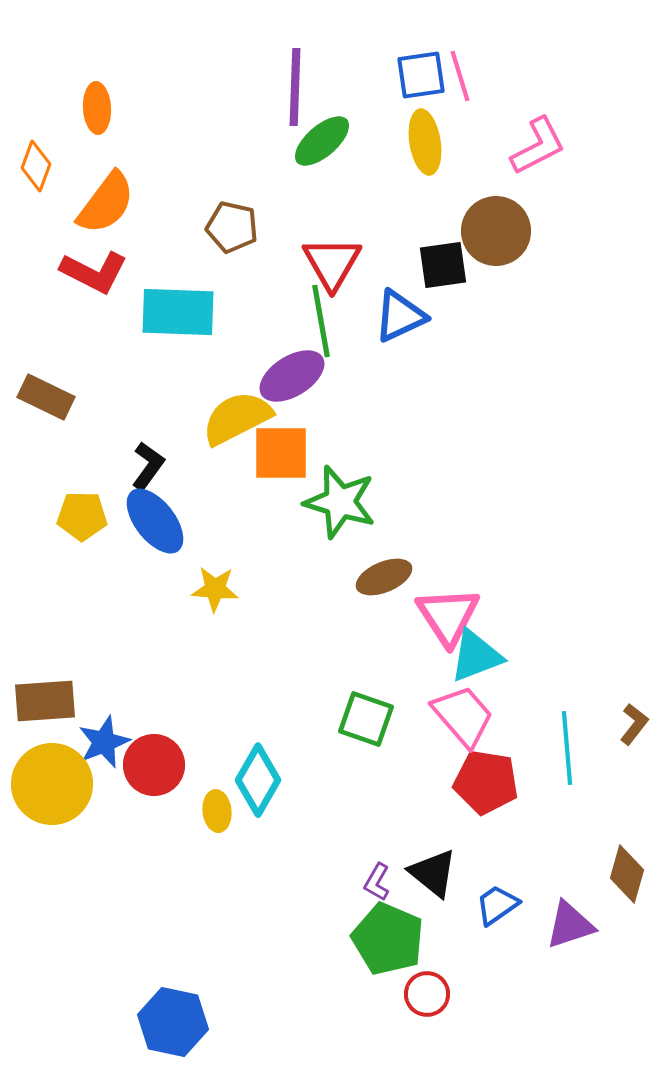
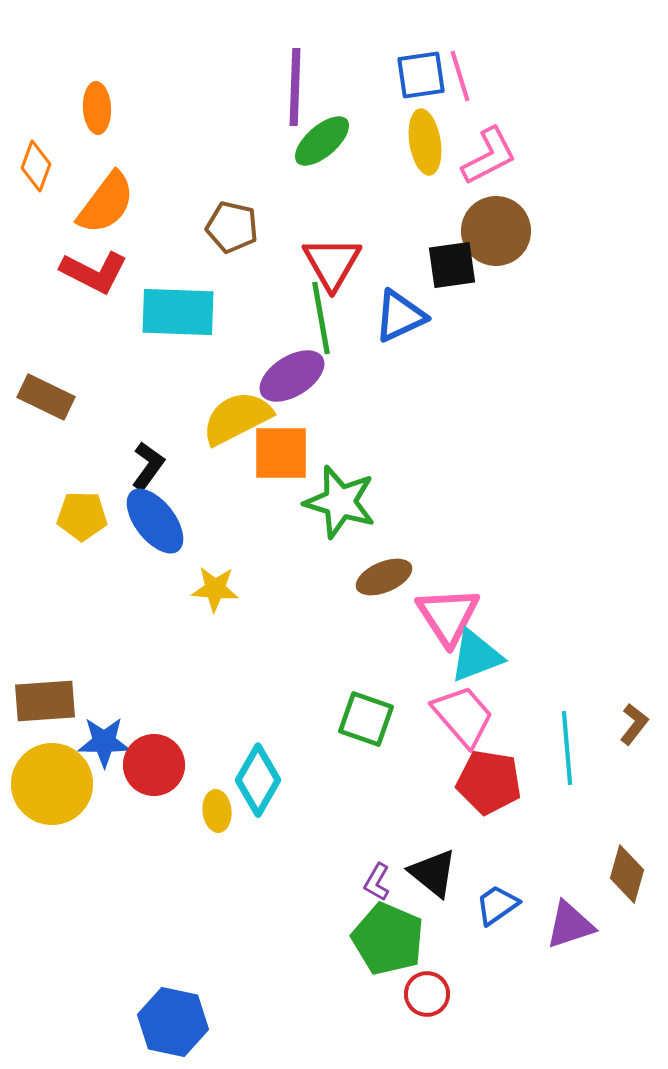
pink L-shape at (538, 146): moved 49 px left, 10 px down
black square at (443, 265): moved 9 px right
green line at (321, 321): moved 3 px up
blue star at (104, 742): rotated 22 degrees clockwise
red pentagon at (486, 782): moved 3 px right
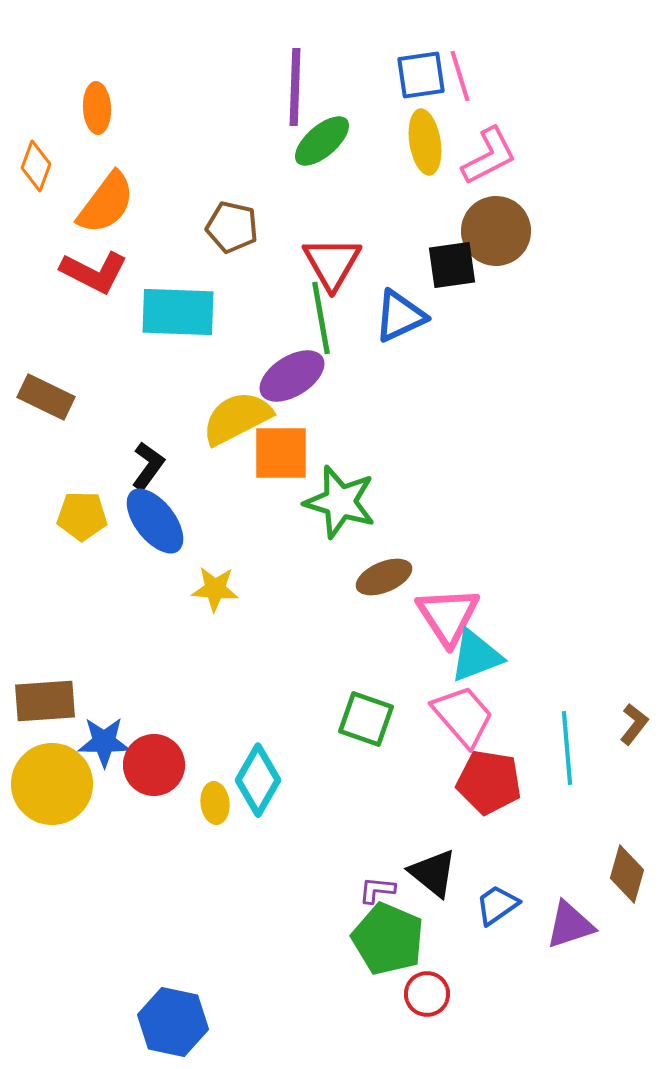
yellow ellipse at (217, 811): moved 2 px left, 8 px up
purple L-shape at (377, 882): moved 8 px down; rotated 66 degrees clockwise
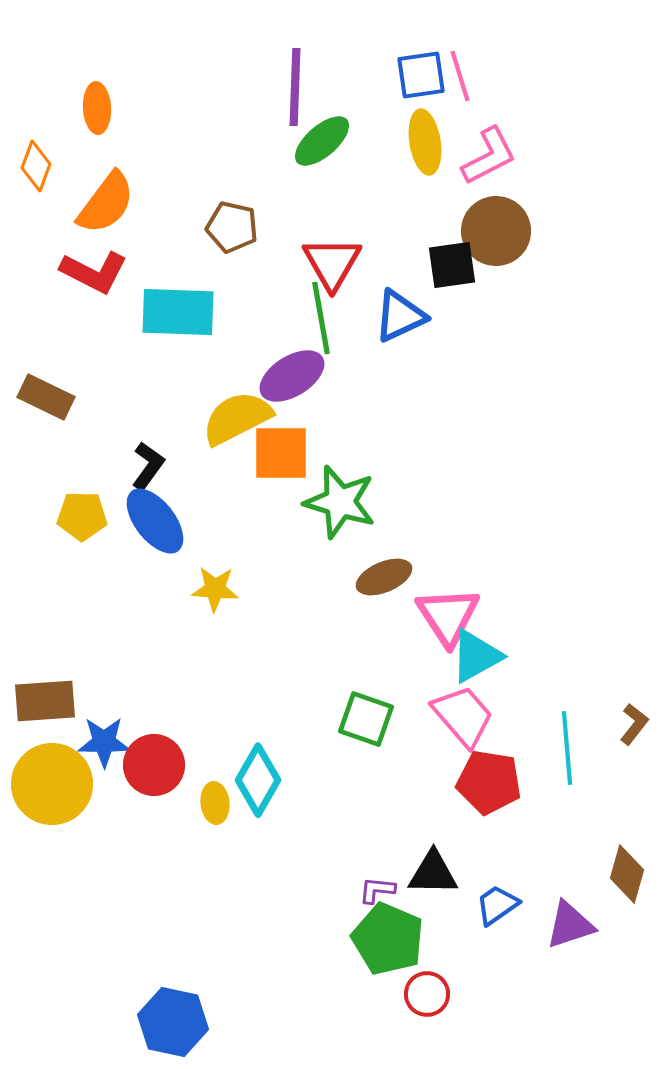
cyan triangle at (476, 656): rotated 8 degrees counterclockwise
black triangle at (433, 873): rotated 38 degrees counterclockwise
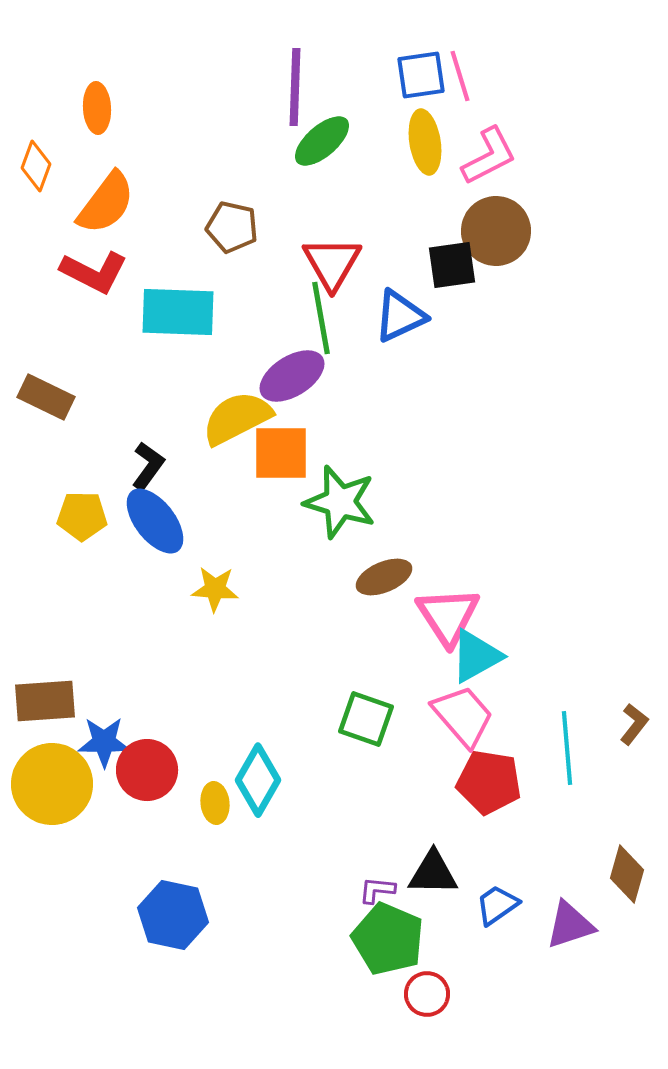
red circle at (154, 765): moved 7 px left, 5 px down
blue hexagon at (173, 1022): moved 107 px up
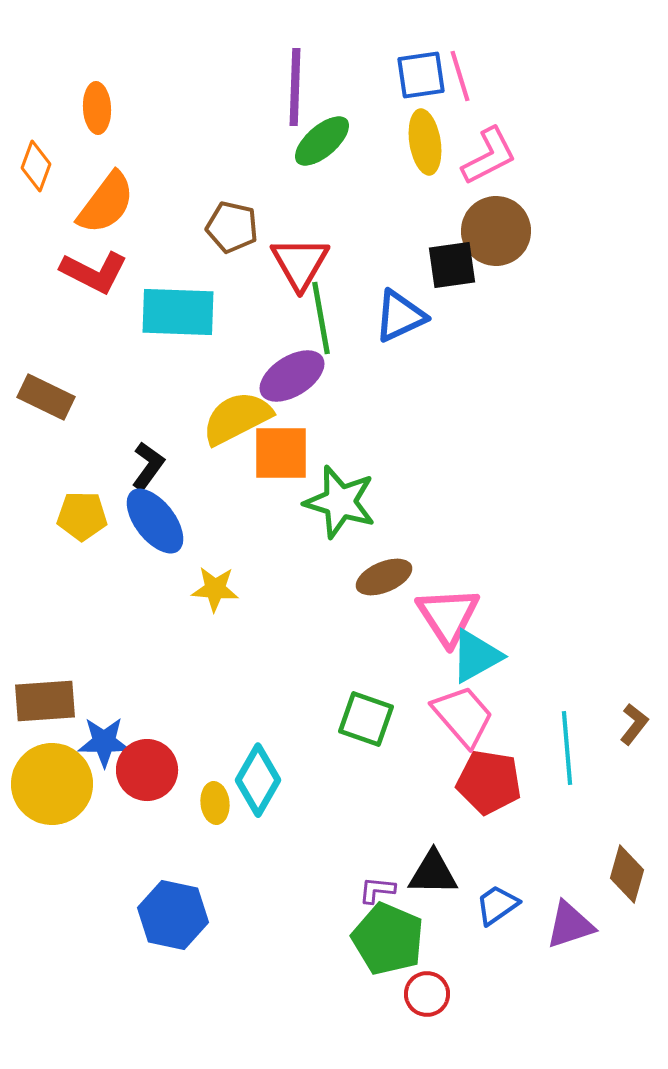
red triangle at (332, 263): moved 32 px left
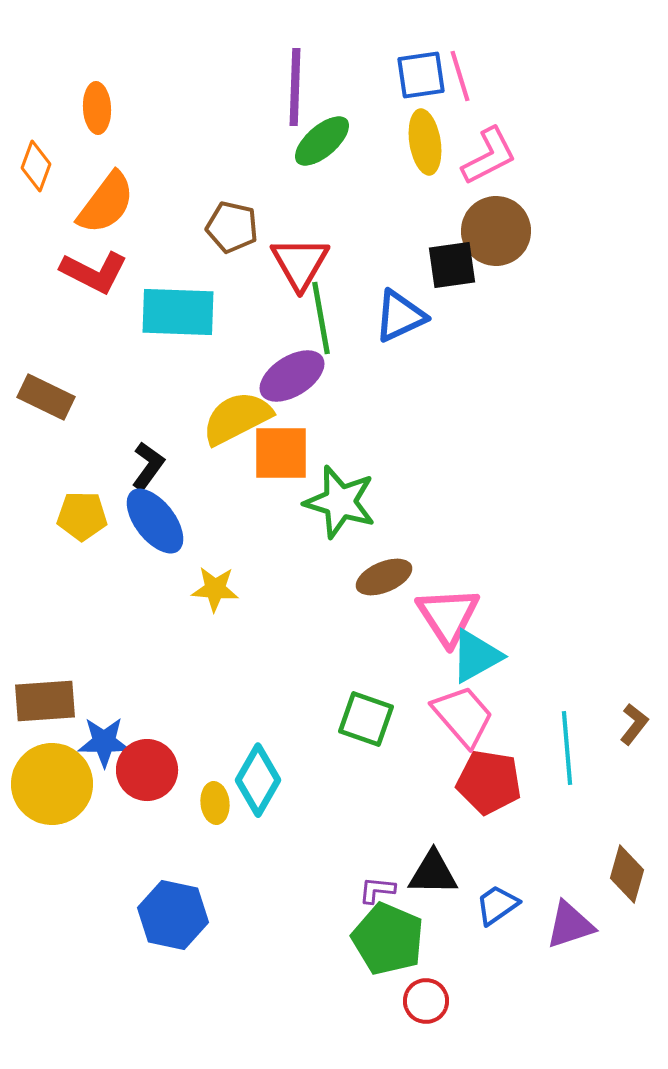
red circle at (427, 994): moved 1 px left, 7 px down
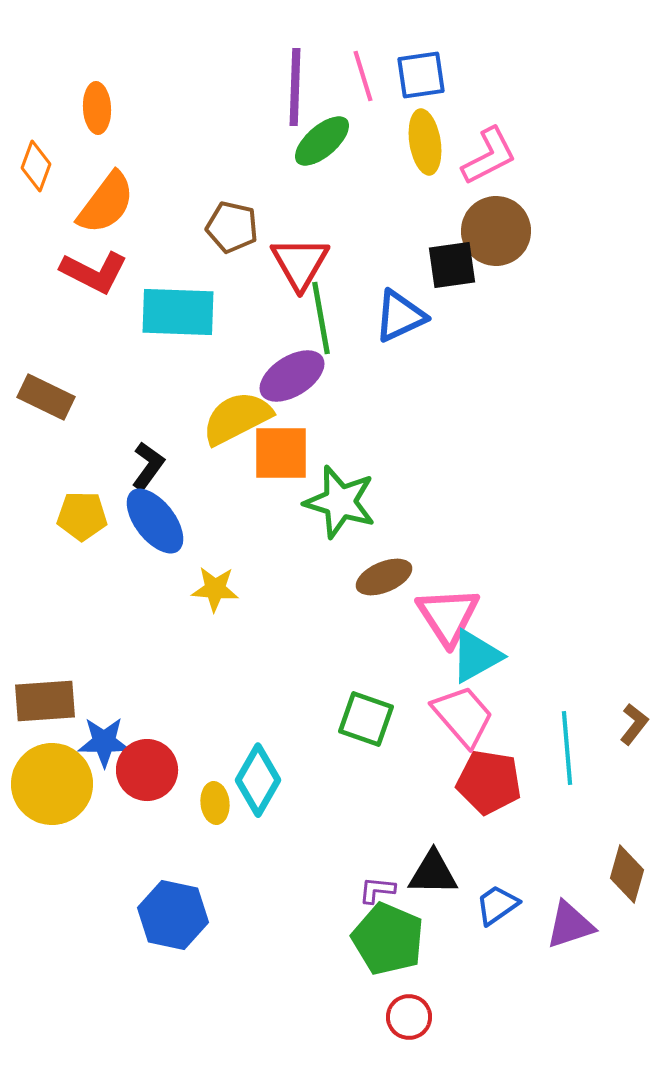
pink line at (460, 76): moved 97 px left
red circle at (426, 1001): moved 17 px left, 16 px down
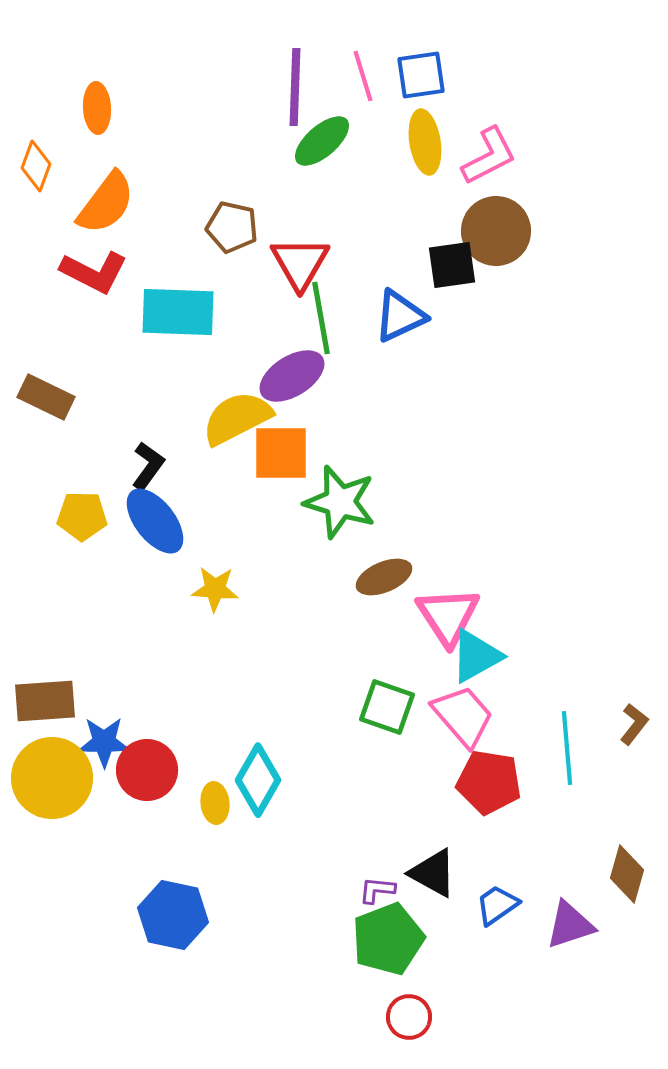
green square at (366, 719): moved 21 px right, 12 px up
yellow circle at (52, 784): moved 6 px up
black triangle at (433, 873): rotated 28 degrees clockwise
green pentagon at (388, 939): rotated 28 degrees clockwise
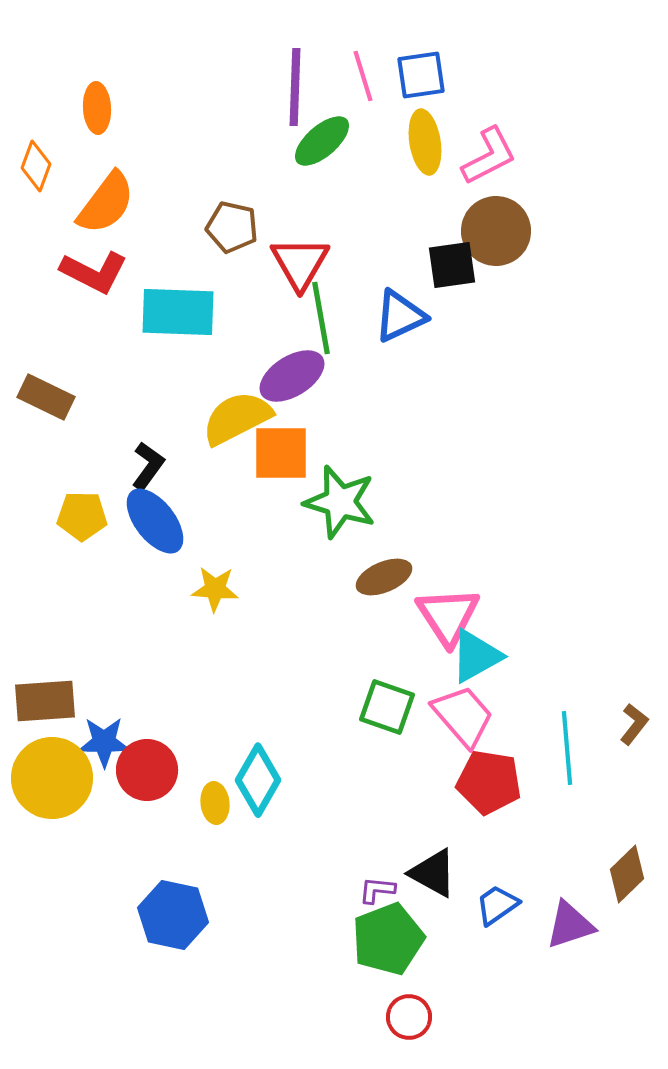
brown diamond at (627, 874): rotated 30 degrees clockwise
